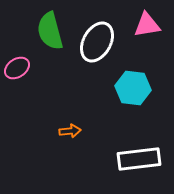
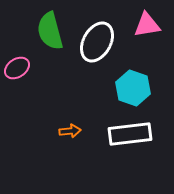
cyan hexagon: rotated 12 degrees clockwise
white rectangle: moved 9 px left, 25 px up
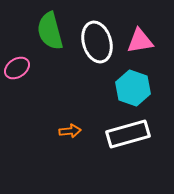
pink triangle: moved 7 px left, 16 px down
white ellipse: rotated 45 degrees counterclockwise
white rectangle: moved 2 px left; rotated 9 degrees counterclockwise
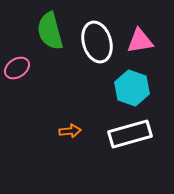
cyan hexagon: moved 1 px left
white rectangle: moved 2 px right
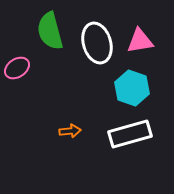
white ellipse: moved 1 px down
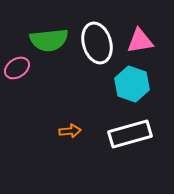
green semicircle: moved 1 px left, 9 px down; rotated 81 degrees counterclockwise
cyan hexagon: moved 4 px up
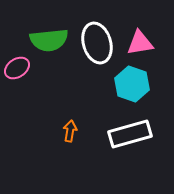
pink triangle: moved 2 px down
orange arrow: rotated 75 degrees counterclockwise
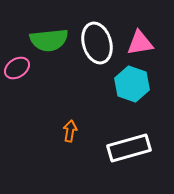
white rectangle: moved 1 px left, 14 px down
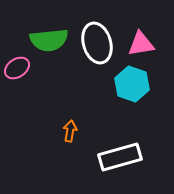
pink triangle: moved 1 px right, 1 px down
white rectangle: moved 9 px left, 9 px down
